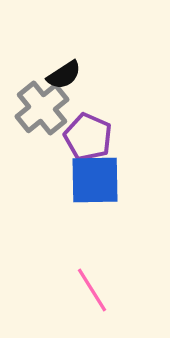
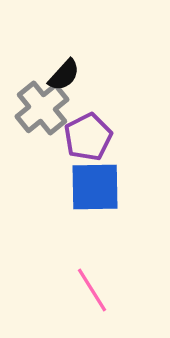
black semicircle: rotated 15 degrees counterclockwise
purple pentagon: rotated 21 degrees clockwise
blue square: moved 7 px down
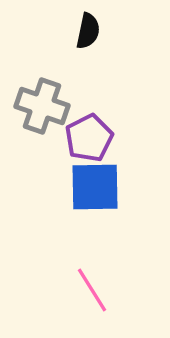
black semicircle: moved 24 px right, 44 px up; rotated 30 degrees counterclockwise
gray cross: moved 2 px up; rotated 32 degrees counterclockwise
purple pentagon: moved 1 px right, 1 px down
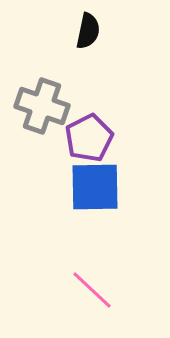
pink line: rotated 15 degrees counterclockwise
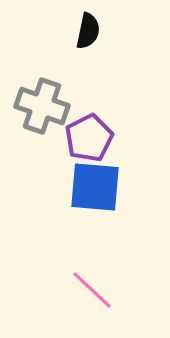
blue square: rotated 6 degrees clockwise
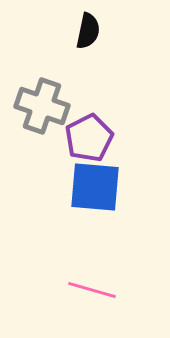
pink line: rotated 27 degrees counterclockwise
